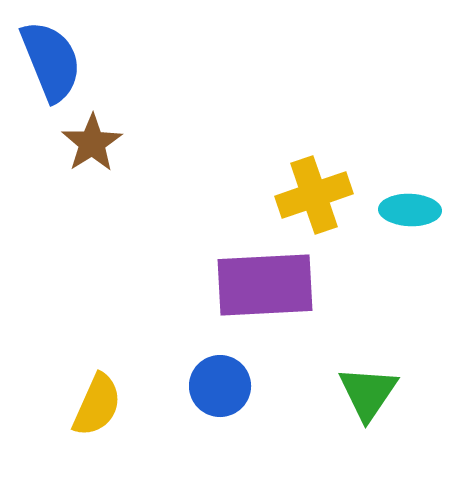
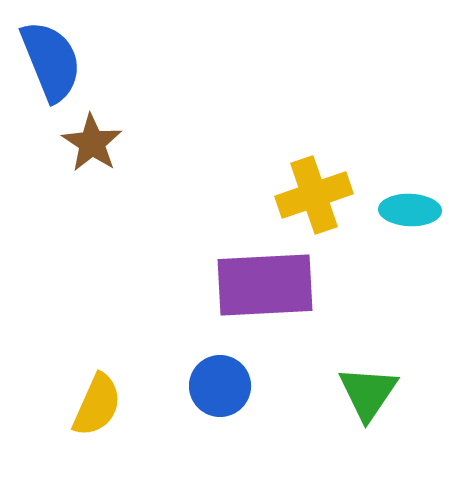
brown star: rotated 6 degrees counterclockwise
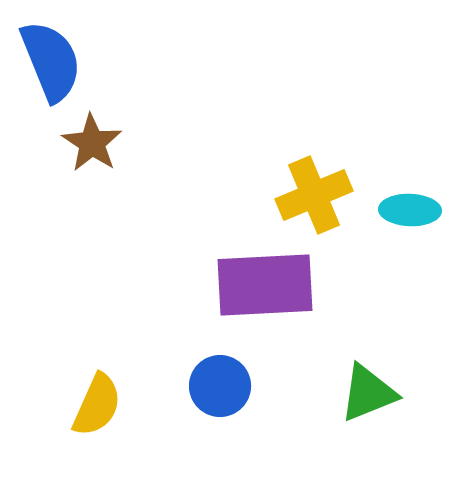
yellow cross: rotated 4 degrees counterclockwise
green triangle: rotated 34 degrees clockwise
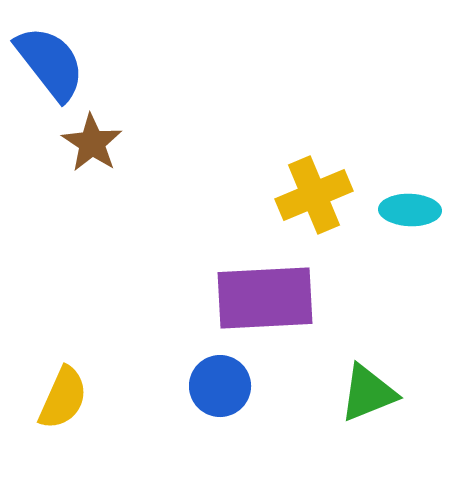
blue semicircle: moved 1 px left, 2 px down; rotated 16 degrees counterclockwise
purple rectangle: moved 13 px down
yellow semicircle: moved 34 px left, 7 px up
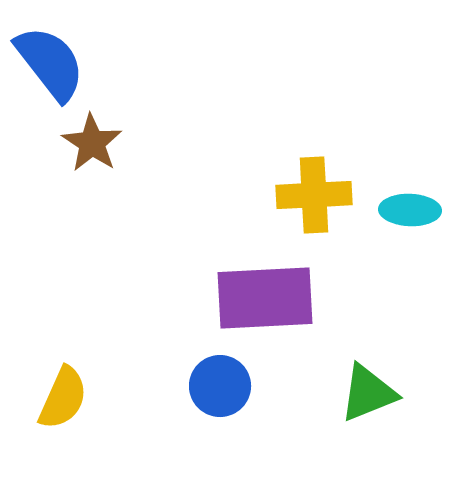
yellow cross: rotated 20 degrees clockwise
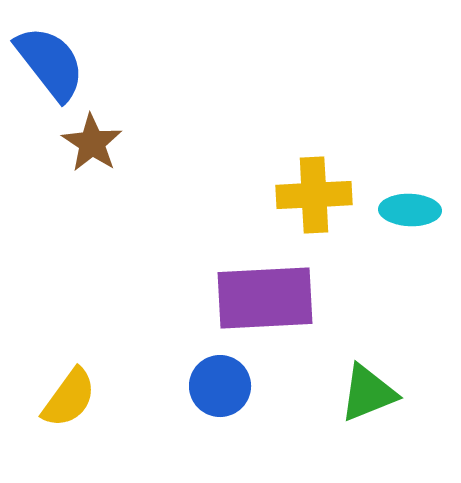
yellow semicircle: moved 6 px right; rotated 12 degrees clockwise
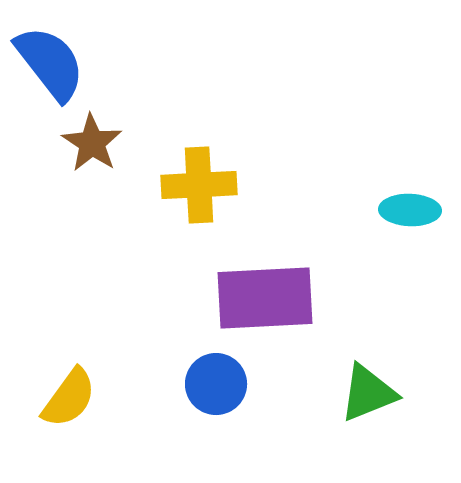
yellow cross: moved 115 px left, 10 px up
blue circle: moved 4 px left, 2 px up
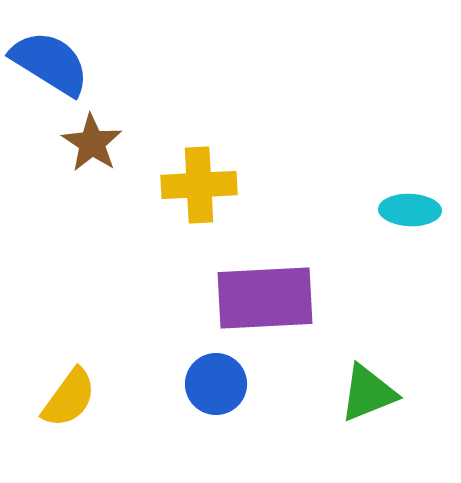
blue semicircle: rotated 20 degrees counterclockwise
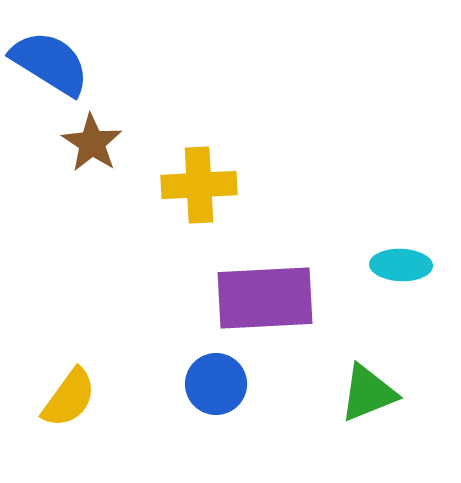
cyan ellipse: moved 9 px left, 55 px down
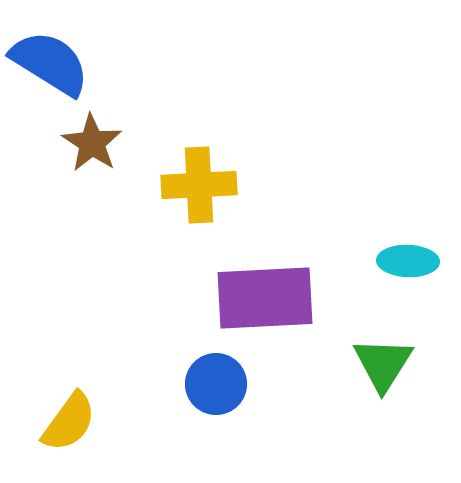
cyan ellipse: moved 7 px right, 4 px up
green triangle: moved 15 px right, 29 px up; rotated 36 degrees counterclockwise
yellow semicircle: moved 24 px down
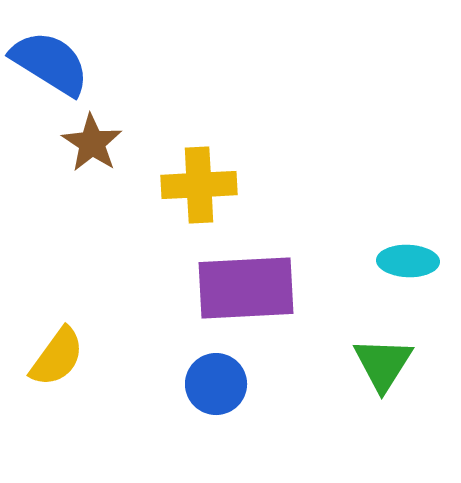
purple rectangle: moved 19 px left, 10 px up
yellow semicircle: moved 12 px left, 65 px up
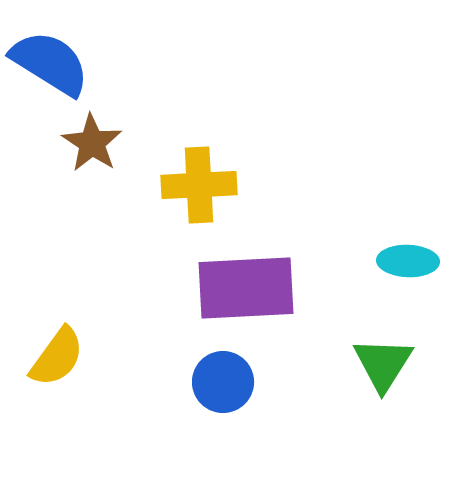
blue circle: moved 7 px right, 2 px up
